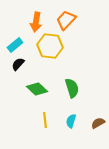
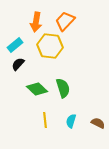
orange trapezoid: moved 1 px left, 1 px down
green semicircle: moved 9 px left
brown semicircle: rotated 56 degrees clockwise
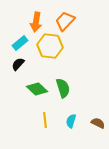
cyan rectangle: moved 5 px right, 2 px up
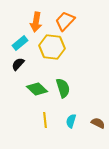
yellow hexagon: moved 2 px right, 1 px down
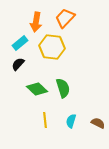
orange trapezoid: moved 3 px up
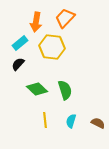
green semicircle: moved 2 px right, 2 px down
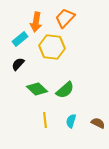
cyan rectangle: moved 4 px up
green semicircle: rotated 66 degrees clockwise
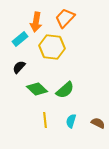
black semicircle: moved 1 px right, 3 px down
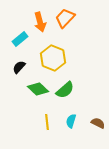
orange arrow: moved 4 px right; rotated 24 degrees counterclockwise
yellow hexagon: moved 1 px right, 11 px down; rotated 15 degrees clockwise
green diamond: moved 1 px right
yellow line: moved 2 px right, 2 px down
